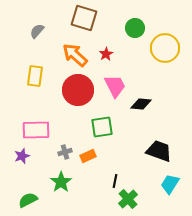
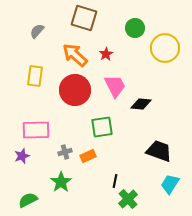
red circle: moved 3 px left
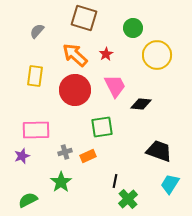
green circle: moved 2 px left
yellow circle: moved 8 px left, 7 px down
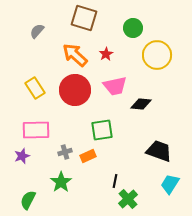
yellow rectangle: moved 12 px down; rotated 40 degrees counterclockwise
pink trapezoid: rotated 105 degrees clockwise
green square: moved 3 px down
green semicircle: rotated 36 degrees counterclockwise
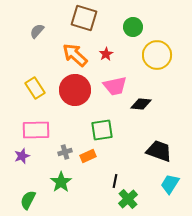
green circle: moved 1 px up
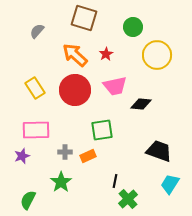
gray cross: rotated 16 degrees clockwise
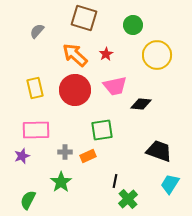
green circle: moved 2 px up
yellow rectangle: rotated 20 degrees clockwise
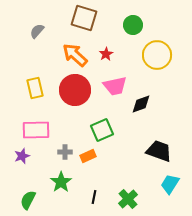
black diamond: rotated 25 degrees counterclockwise
green square: rotated 15 degrees counterclockwise
black line: moved 21 px left, 16 px down
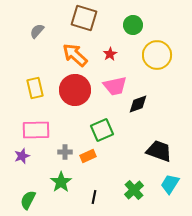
red star: moved 4 px right
black diamond: moved 3 px left
green cross: moved 6 px right, 9 px up
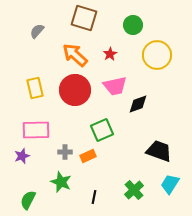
green star: rotated 15 degrees counterclockwise
